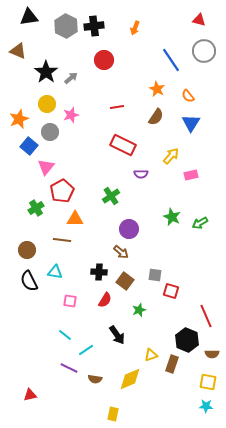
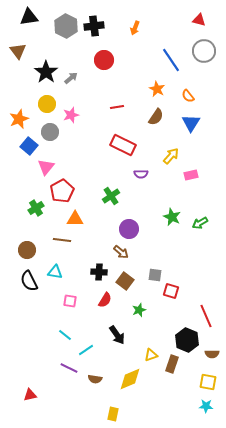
brown triangle at (18, 51): rotated 30 degrees clockwise
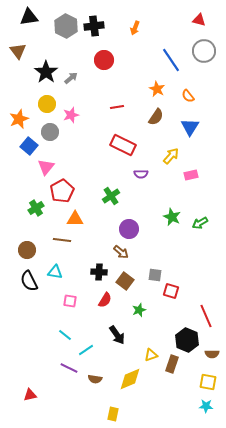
blue triangle at (191, 123): moved 1 px left, 4 px down
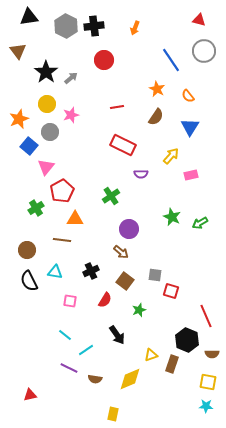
black cross at (99, 272): moved 8 px left, 1 px up; rotated 28 degrees counterclockwise
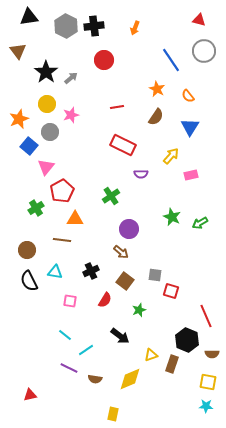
black arrow at (117, 335): moved 3 px right, 1 px down; rotated 18 degrees counterclockwise
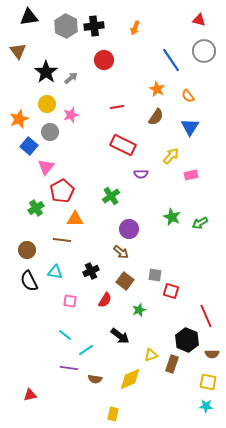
purple line at (69, 368): rotated 18 degrees counterclockwise
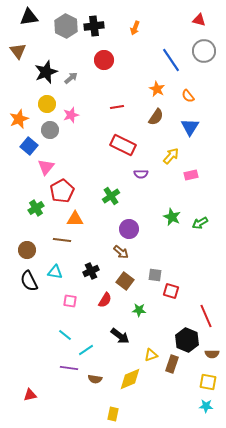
black star at (46, 72): rotated 15 degrees clockwise
gray circle at (50, 132): moved 2 px up
green star at (139, 310): rotated 24 degrees clockwise
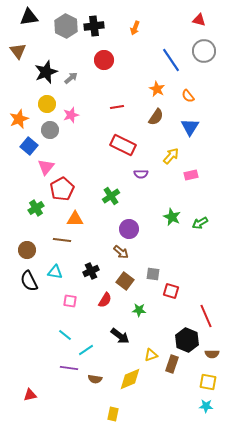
red pentagon at (62, 191): moved 2 px up
gray square at (155, 275): moved 2 px left, 1 px up
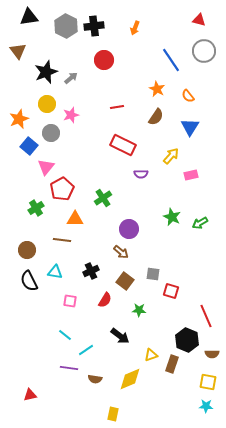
gray circle at (50, 130): moved 1 px right, 3 px down
green cross at (111, 196): moved 8 px left, 2 px down
